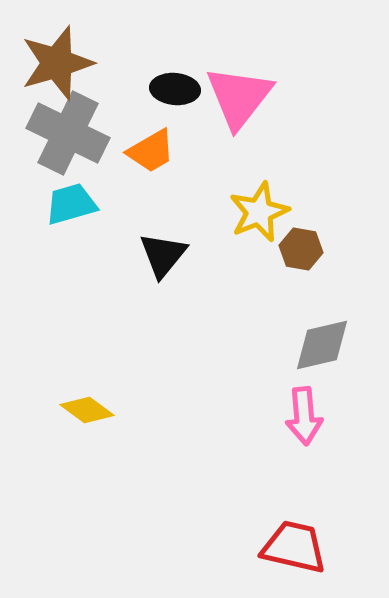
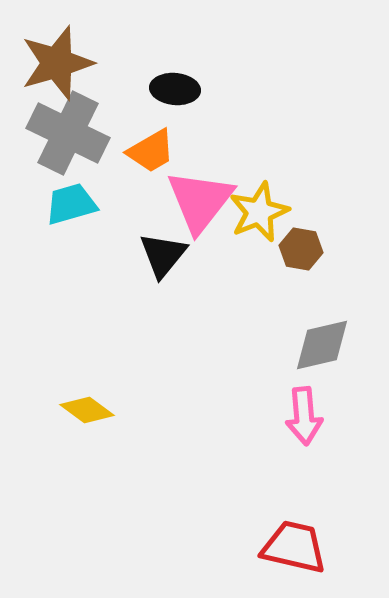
pink triangle: moved 39 px left, 104 px down
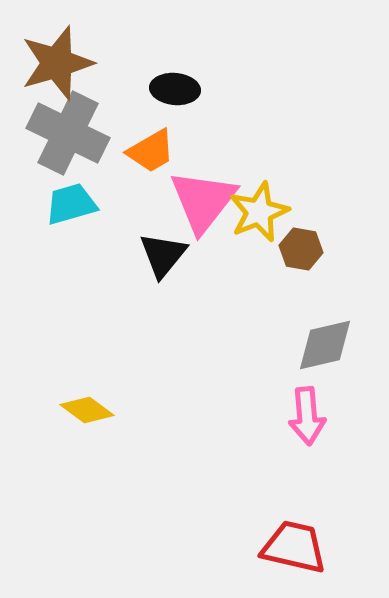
pink triangle: moved 3 px right
gray diamond: moved 3 px right
pink arrow: moved 3 px right
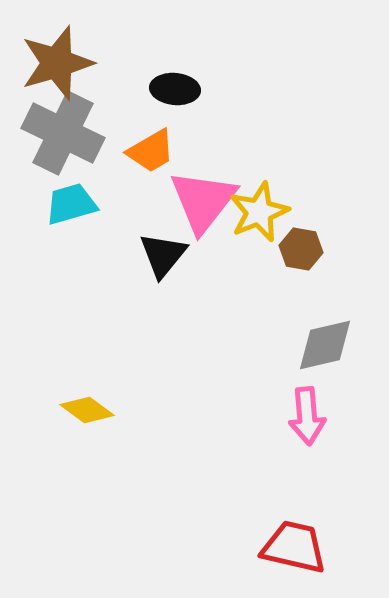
gray cross: moved 5 px left
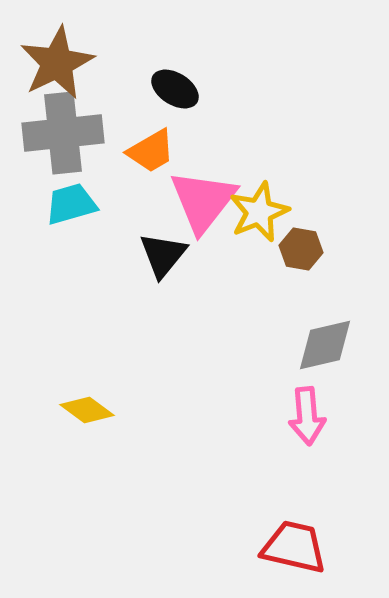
brown star: rotated 10 degrees counterclockwise
black ellipse: rotated 27 degrees clockwise
gray cross: rotated 32 degrees counterclockwise
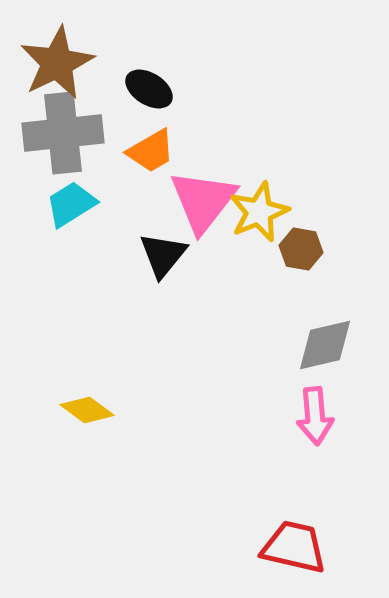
black ellipse: moved 26 px left
cyan trapezoid: rotated 16 degrees counterclockwise
pink arrow: moved 8 px right
